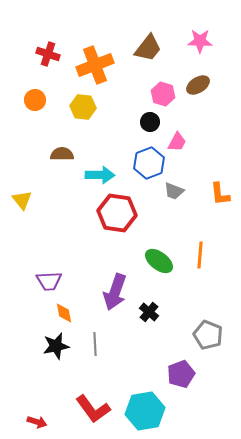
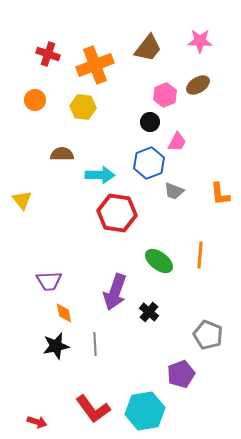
pink hexagon: moved 2 px right, 1 px down; rotated 20 degrees clockwise
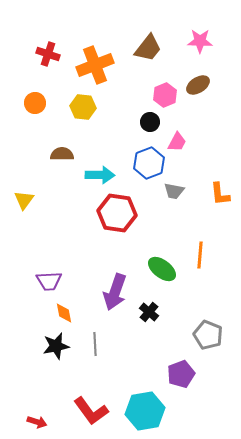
orange circle: moved 3 px down
gray trapezoid: rotated 10 degrees counterclockwise
yellow triangle: moved 2 px right; rotated 15 degrees clockwise
green ellipse: moved 3 px right, 8 px down
red L-shape: moved 2 px left, 2 px down
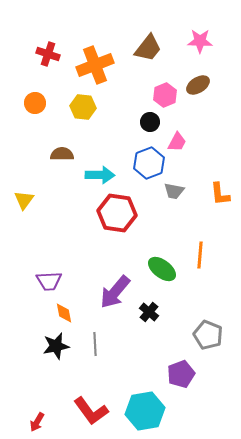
purple arrow: rotated 21 degrees clockwise
red arrow: rotated 102 degrees clockwise
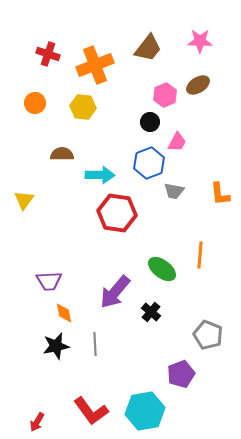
black cross: moved 2 px right
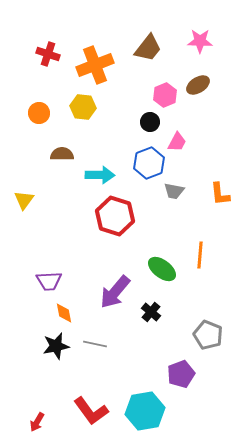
orange circle: moved 4 px right, 10 px down
red hexagon: moved 2 px left, 3 px down; rotated 9 degrees clockwise
gray line: rotated 75 degrees counterclockwise
